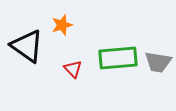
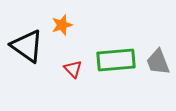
green rectangle: moved 2 px left, 2 px down
gray trapezoid: rotated 60 degrees clockwise
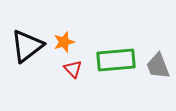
orange star: moved 2 px right, 17 px down
black triangle: rotated 48 degrees clockwise
gray trapezoid: moved 4 px down
